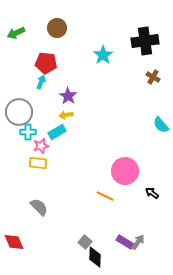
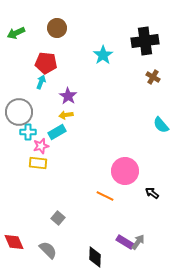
gray semicircle: moved 9 px right, 43 px down
gray square: moved 27 px left, 24 px up
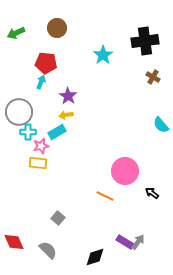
black diamond: rotated 70 degrees clockwise
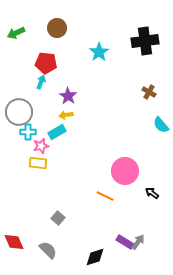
cyan star: moved 4 px left, 3 px up
brown cross: moved 4 px left, 15 px down
